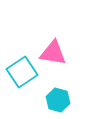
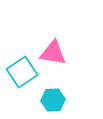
cyan hexagon: moved 5 px left; rotated 20 degrees counterclockwise
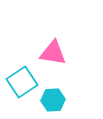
cyan square: moved 10 px down
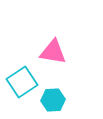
pink triangle: moved 1 px up
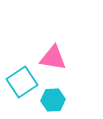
pink triangle: moved 6 px down
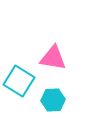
cyan square: moved 3 px left, 1 px up; rotated 24 degrees counterclockwise
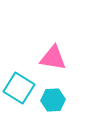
cyan square: moved 7 px down
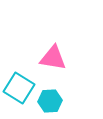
cyan hexagon: moved 3 px left, 1 px down
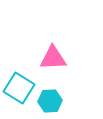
pink triangle: rotated 12 degrees counterclockwise
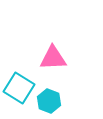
cyan hexagon: moved 1 px left; rotated 25 degrees clockwise
